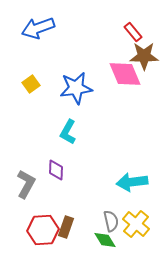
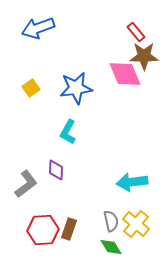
red rectangle: moved 3 px right
yellow square: moved 4 px down
gray L-shape: rotated 24 degrees clockwise
brown rectangle: moved 3 px right, 2 px down
green diamond: moved 6 px right, 7 px down
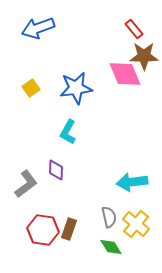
red rectangle: moved 2 px left, 3 px up
gray semicircle: moved 2 px left, 4 px up
red hexagon: rotated 12 degrees clockwise
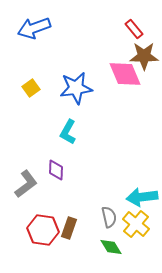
blue arrow: moved 4 px left
cyan arrow: moved 10 px right, 15 px down
brown rectangle: moved 1 px up
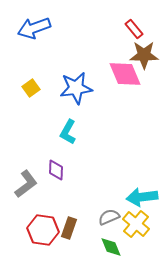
brown star: moved 1 px up
gray semicircle: rotated 100 degrees counterclockwise
green diamond: rotated 10 degrees clockwise
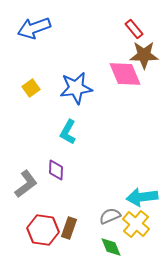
gray semicircle: moved 1 px right, 1 px up
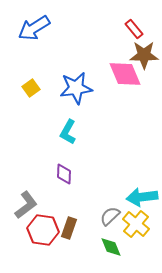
blue arrow: rotated 12 degrees counterclockwise
purple diamond: moved 8 px right, 4 px down
gray L-shape: moved 21 px down
gray semicircle: rotated 20 degrees counterclockwise
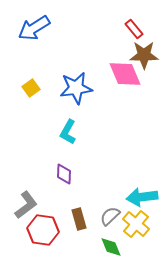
brown rectangle: moved 10 px right, 9 px up; rotated 35 degrees counterclockwise
